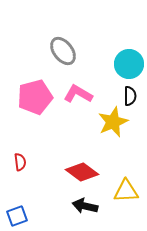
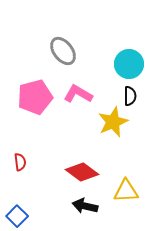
blue square: rotated 25 degrees counterclockwise
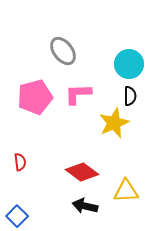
pink L-shape: rotated 32 degrees counterclockwise
yellow star: moved 1 px right, 1 px down
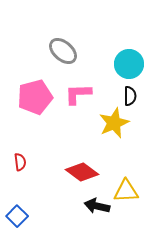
gray ellipse: rotated 12 degrees counterclockwise
black arrow: moved 12 px right
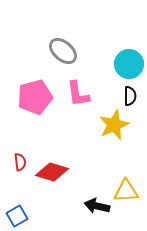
pink L-shape: rotated 96 degrees counterclockwise
yellow star: moved 2 px down
red diamond: moved 30 px left; rotated 20 degrees counterclockwise
blue square: rotated 15 degrees clockwise
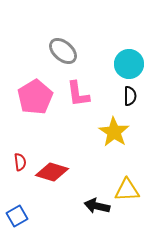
pink pentagon: rotated 16 degrees counterclockwise
yellow star: moved 7 px down; rotated 16 degrees counterclockwise
yellow triangle: moved 1 px right, 1 px up
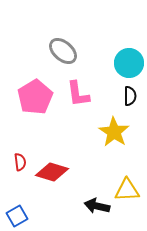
cyan circle: moved 1 px up
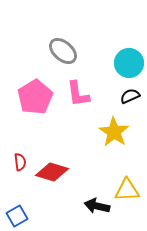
black semicircle: rotated 114 degrees counterclockwise
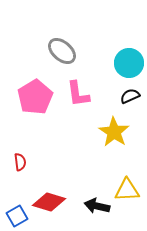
gray ellipse: moved 1 px left
red diamond: moved 3 px left, 30 px down
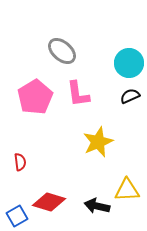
yellow star: moved 16 px left, 10 px down; rotated 16 degrees clockwise
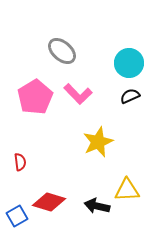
pink L-shape: rotated 36 degrees counterclockwise
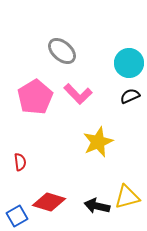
yellow triangle: moved 7 px down; rotated 12 degrees counterclockwise
